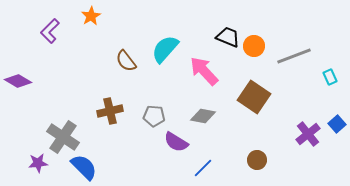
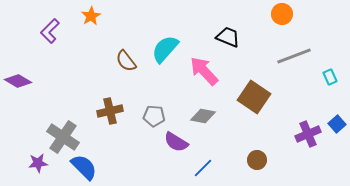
orange circle: moved 28 px right, 32 px up
purple cross: rotated 15 degrees clockwise
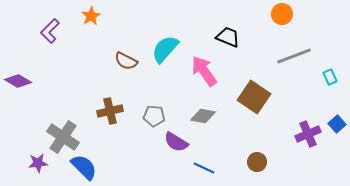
brown semicircle: rotated 25 degrees counterclockwise
pink arrow: rotated 8 degrees clockwise
brown circle: moved 2 px down
blue line: moved 1 px right; rotated 70 degrees clockwise
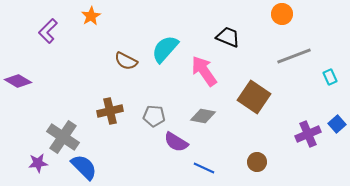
purple L-shape: moved 2 px left
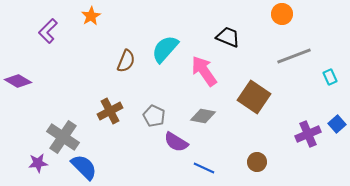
brown semicircle: rotated 95 degrees counterclockwise
brown cross: rotated 15 degrees counterclockwise
gray pentagon: rotated 20 degrees clockwise
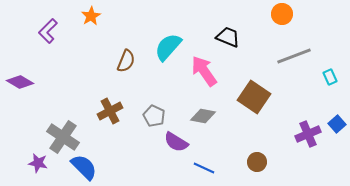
cyan semicircle: moved 3 px right, 2 px up
purple diamond: moved 2 px right, 1 px down
purple star: rotated 18 degrees clockwise
